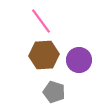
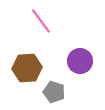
brown hexagon: moved 17 px left, 13 px down
purple circle: moved 1 px right, 1 px down
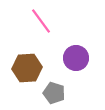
purple circle: moved 4 px left, 3 px up
gray pentagon: moved 1 px down
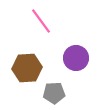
gray pentagon: rotated 20 degrees counterclockwise
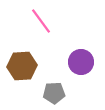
purple circle: moved 5 px right, 4 px down
brown hexagon: moved 5 px left, 2 px up
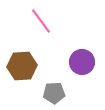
purple circle: moved 1 px right
